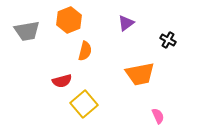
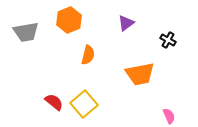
gray trapezoid: moved 1 px left, 1 px down
orange semicircle: moved 3 px right, 4 px down
red semicircle: moved 8 px left, 21 px down; rotated 126 degrees counterclockwise
pink semicircle: moved 11 px right
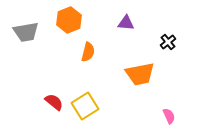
purple triangle: rotated 42 degrees clockwise
black cross: moved 2 px down; rotated 21 degrees clockwise
orange semicircle: moved 3 px up
yellow square: moved 1 px right, 2 px down; rotated 8 degrees clockwise
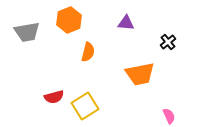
gray trapezoid: moved 1 px right
red semicircle: moved 5 px up; rotated 126 degrees clockwise
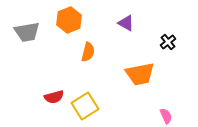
purple triangle: rotated 24 degrees clockwise
pink semicircle: moved 3 px left
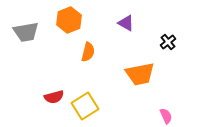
gray trapezoid: moved 1 px left
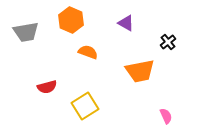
orange hexagon: moved 2 px right; rotated 15 degrees counterclockwise
orange semicircle: rotated 84 degrees counterclockwise
orange trapezoid: moved 3 px up
red semicircle: moved 7 px left, 10 px up
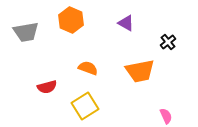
orange semicircle: moved 16 px down
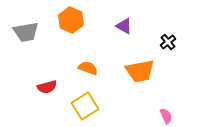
purple triangle: moved 2 px left, 3 px down
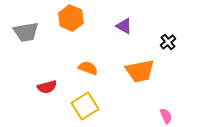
orange hexagon: moved 2 px up
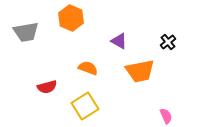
purple triangle: moved 5 px left, 15 px down
